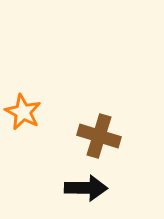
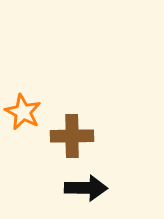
brown cross: moved 27 px left; rotated 18 degrees counterclockwise
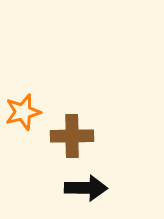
orange star: rotated 30 degrees clockwise
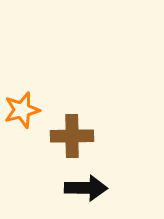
orange star: moved 1 px left, 2 px up
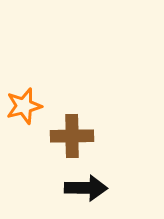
orange star: moved 2 px right, 4 px up
